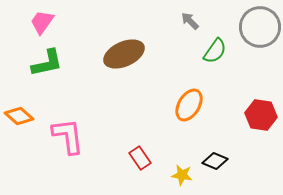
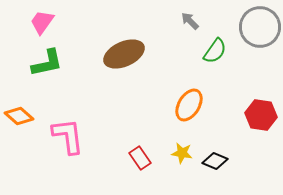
yellow star: moved 22 px up
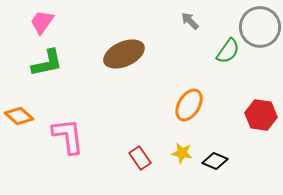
green semicircle: moved 13 px right
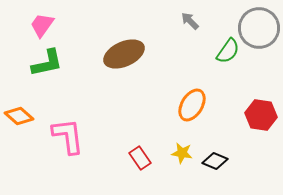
pink trapezoid: moved 3 px down
gray circle: moved 1 px left, 1 px down
orange ellipse: moved 3 px right
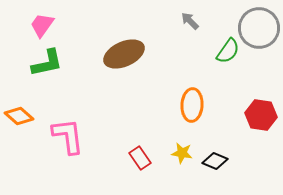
orange ellipse: rotated 28 degrees counterclockwise
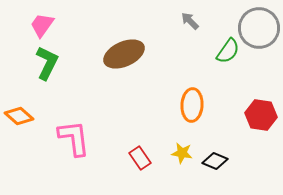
green L-shape: rotated 52 degrees counterclockwise
pink L-shape: moved 6 px right, 2 px down
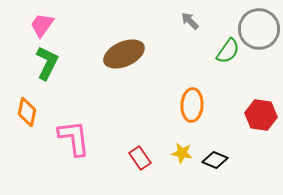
gray circle: moved 1 px down
orange diamond: moved 8 px right, 4 px up; rotated 60 degrees clockwise
black diamond: moved 1 px up
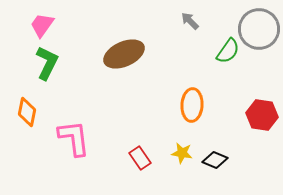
red hexagon: moved 1 px right
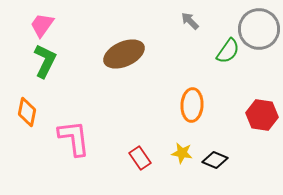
green L-shape: moved 2 px left, 2 px up
